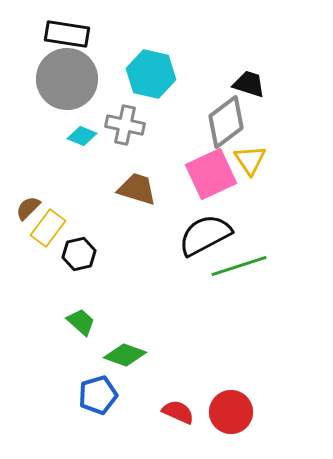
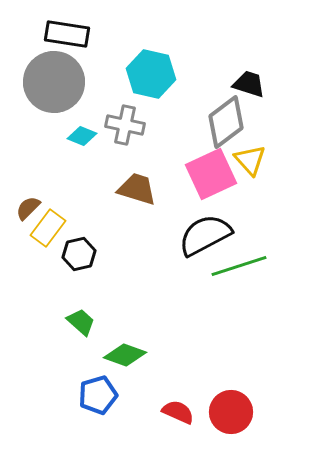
gray circle: moved 13 px left, 3 px down
yellow triangle: rotated 8 degrees counterclockwise
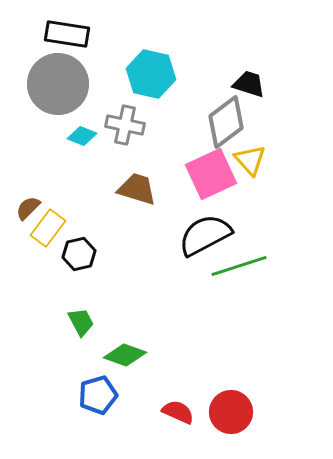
gray circle: moved 4 px right, 2 px down
green trapezoid: rotated 20 degrees clockwise
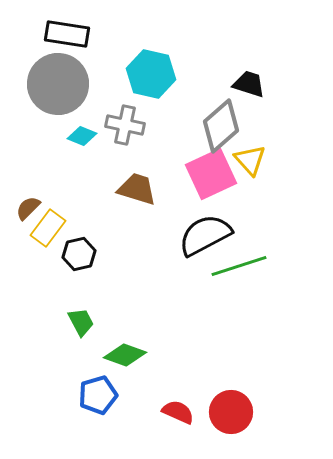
gray diamond: moved 5 px left, 4 px down; rotated 4 degrees counterclockwise
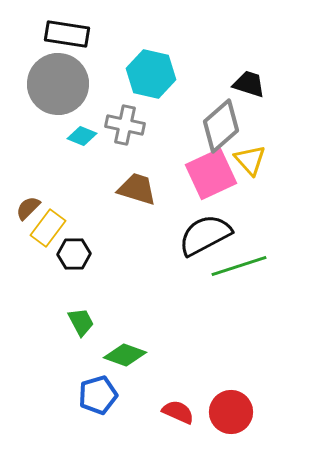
black hexagon: moved 5 px left; rotated 12 degrees clockwise
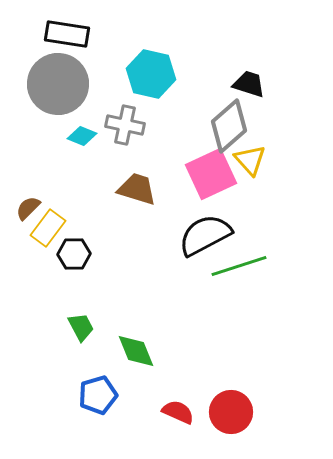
gray diamond: moved 8 px right
green trapezoid: moved 5 px down
green diamond: moved 11 px right, 4 px up; rotated 48 degrees clockwise
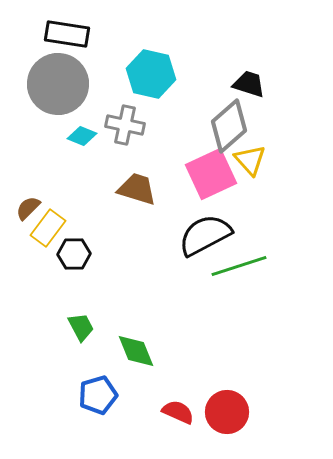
red circle: moved 4 px left
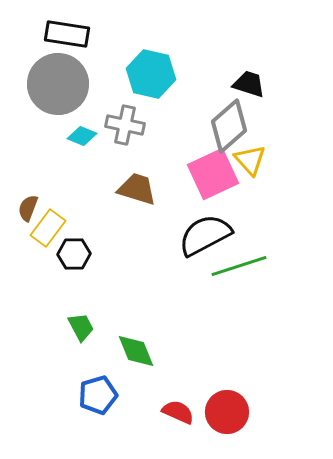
pink square: moved 2 px right
brown semicircle: rotated 24 degrees counterclockwise
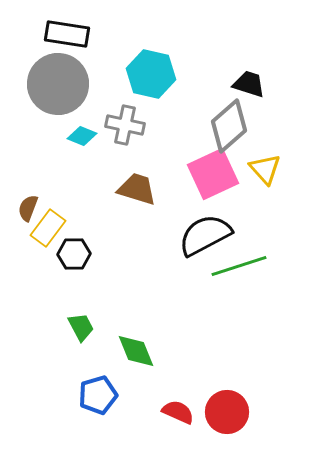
yellow triangle: moved 15 px right, 9 px down
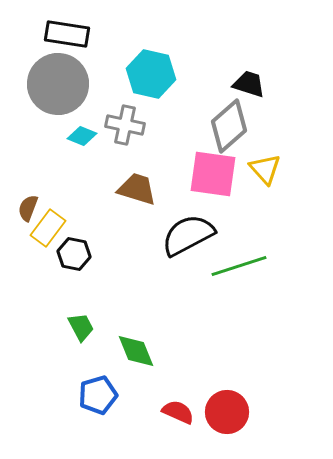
pink square: rotated 33 degrees clockwise
black semicircle: moved 17 px left
black hexagon: rotated 12 degrees clockwise
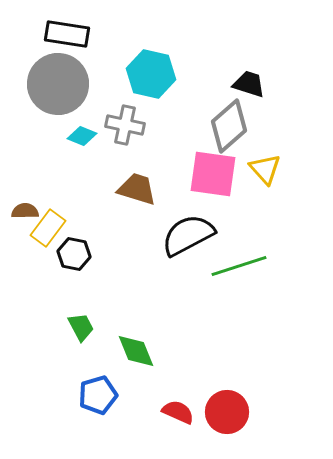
brown semicircle: moved 3 px left, 3 px down; rotated 68 degrees clockwise
